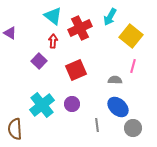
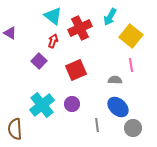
red arrow: rotated 16 degrees clockwise
pink line: moved 2 px left, 1 px up; rotated 24 degrees counterclockwise
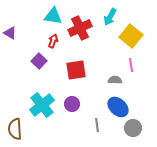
cyan triangle: rotated 30 degrees counterclockwise
red square: rotated 15 degrees clockwise
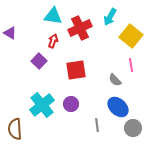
gray semicircle: rotated 136 degrees counterclockwise
purple circle: moved 1 px left
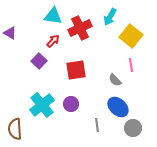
red arrow: rotated 24 degrees clockwise
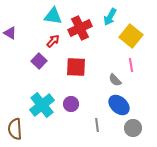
red square: moved 3 px up; rotated 10 degrees clockwise
blue ellipse: moved 1 px right, 2 px up
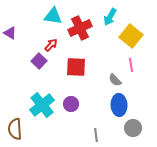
red arrow: moved 2 px left, 4 px down
blue ellipse: rotated 45 degrees clockwise
gray line: moved 1 px left, 10 px down
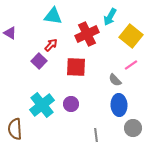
red cross: moved 7 px right, 6 px down
pink line: rotated 64 degrees clockwise
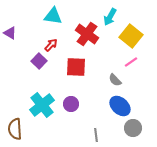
red cross: rotated 30 degrees counterclockwise
pink line: moved 3 px up
blue ellipse: moved 1 px right, 1 px down; rotated 45 degrees counterclockwise
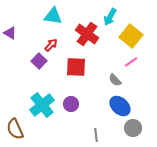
brown semicircle: rotated 20 degrees counterclockwise
